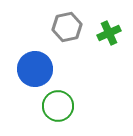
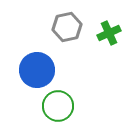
blue circle: moved 2 px right, 1 px down
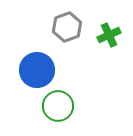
gray hexagon: rotated 8 degrees counterclockwise
green cross: moved 2 px down
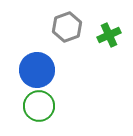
green circle: moved 19 px left
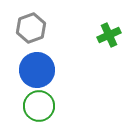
gray hexagon: moved 36 px left, 1 px down
